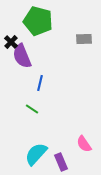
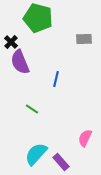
green pentagon: moved 3 px up
purple semicircle: moved 2 px left, 6 px down
blue line: moved 16 px right, 4 px up
pink semicircle: moved 1 px right, 6 px up; rotated 60 degrees clockwise
purple rectangle: rotated 18 degrees counterclockwise
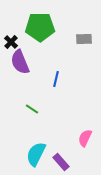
green pentagon: moved 2 px right, 9 px down; rotated 16 degrees counterclockwise
cyan semicircle: rotated 15 degrees counterclockwise
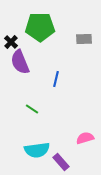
pink semicircle: rotated 48 degrees clockwise
cyan semicircle: moved 1 px right, 4 px up; rotated 125 degrees counterclockwise
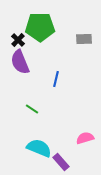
black cross: moved 7 px right, 2 px up
cyan semicircle: moved 2 px right, 2 px up; rotated 150 degrees counterclockwise
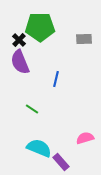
black cross: moved 1 px right
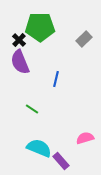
gray rectangle: rotated 42 degrees counterclockwise
purple rectangle: moved 1 px up
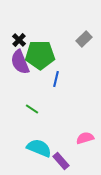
green pentagon: moved 28 px down
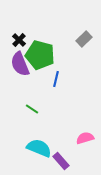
green pentagon: rotated 16 degrees clockwise
purple semicircle: moved 2 px down
